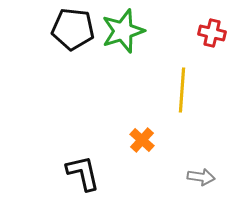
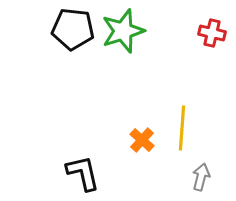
yellow line: moved 38 px down
gray arrow: rotated 84 degrees counterclockwise
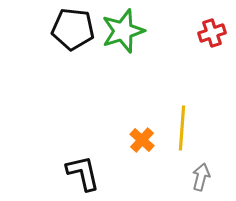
red cross: rotated 32 degrees counterclockwise
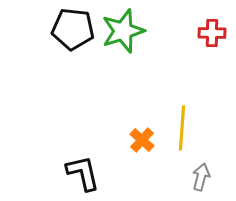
red cross: rotated 20 degrees clockwise
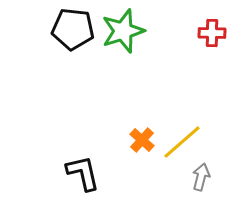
yellow line: moved 14 px down; rotated 45 degrees clockwise
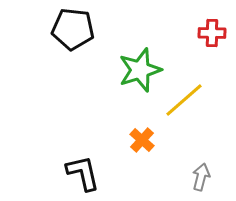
green star: moved 17 px right, 39 px down
yellow line: moved 2 px right, 42 px up
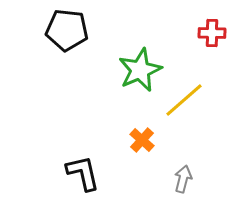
black pentagon: moved 6 px left, 1 px down
green star: rotated 6 degrees counterclockwise
gray arrow: moved 18 px left, 2 px down
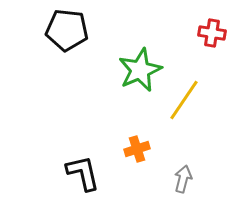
red cross: rotated 8 degrees clockwise
yellow line: rotated 15 degrees counterclockwise
orange cross: moved 5 px left, 9 px down; rotated 30 degrees clockwise
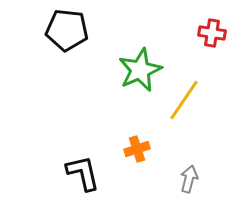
gray arrow: moved 6 px right
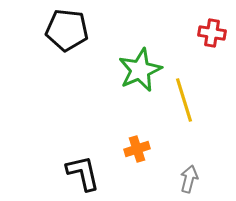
yellow line: rotated 51 degrees counterclockwise
